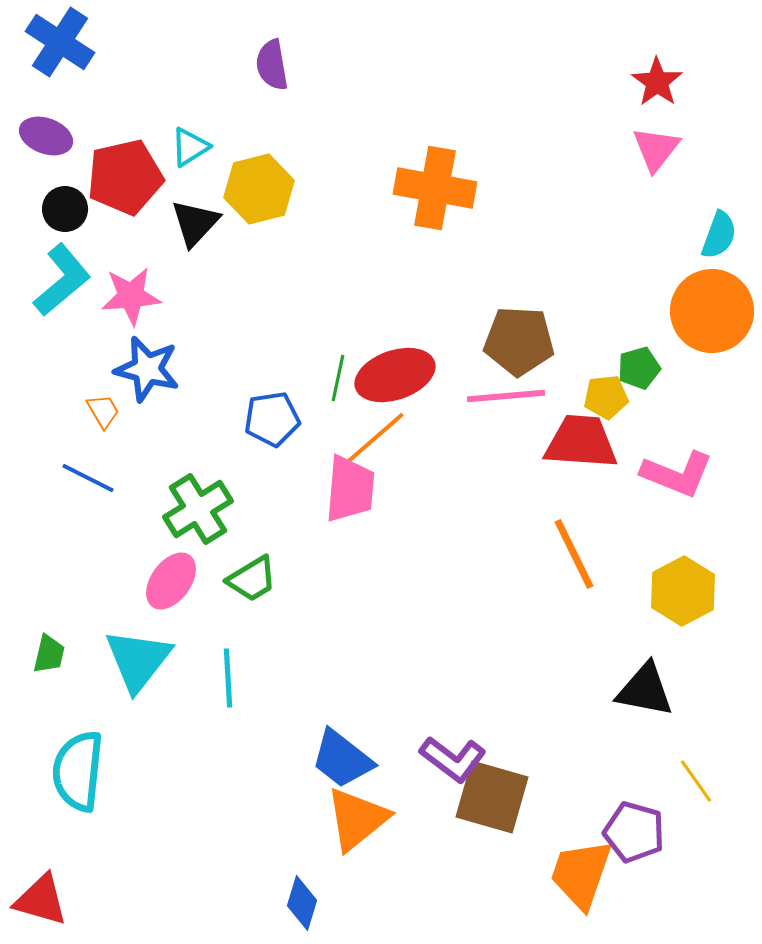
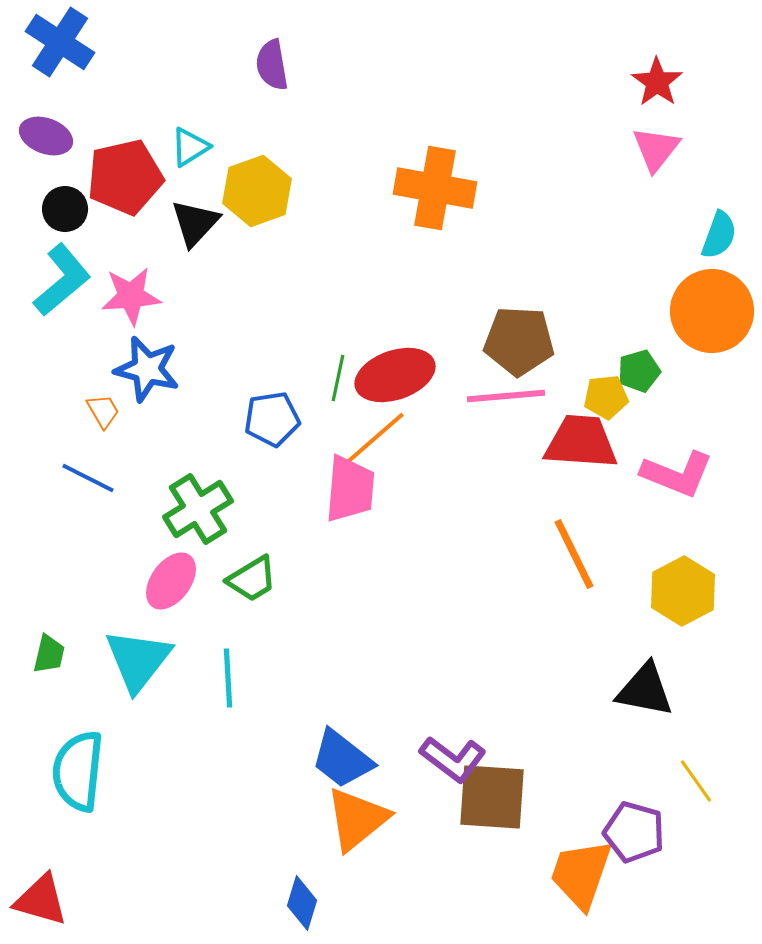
yellow hexagon at (259, 189): moved 2 px left, 2 px down; rotated 6 degrees counterclockwise
green pentagon at (639, 368): moved 3 px down
brown square at (492, 797): rotated 12 degrees counterclockwise
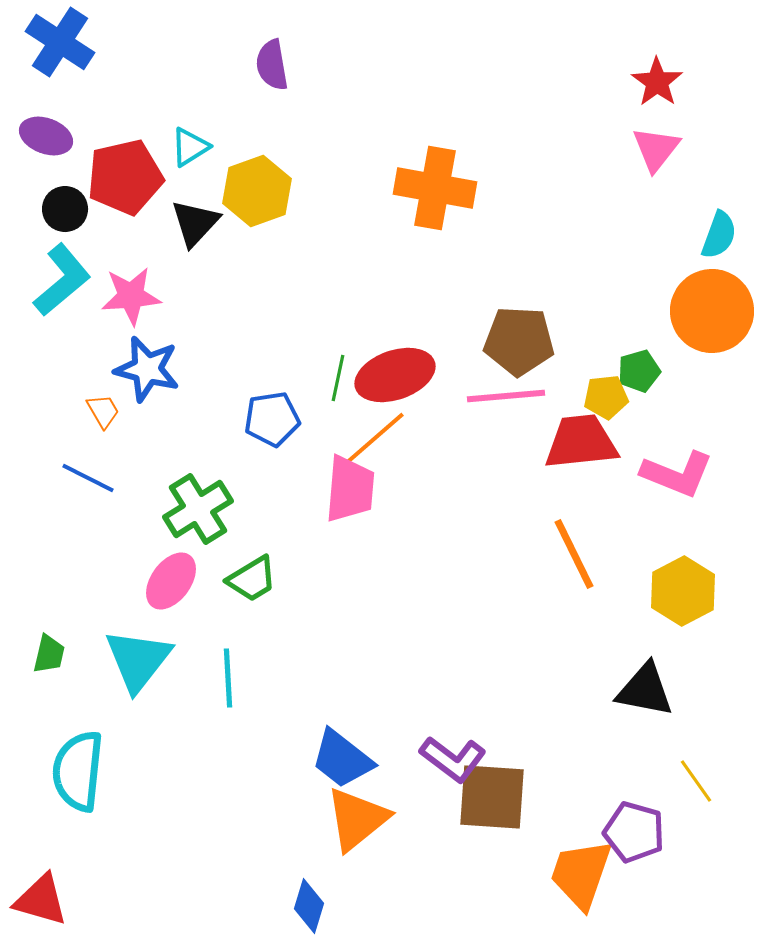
red trapezoid at (581, 442): rotated 10 degrees counterclockwise
blue diamond at (302, 903): moved 7 px right, 3 px down
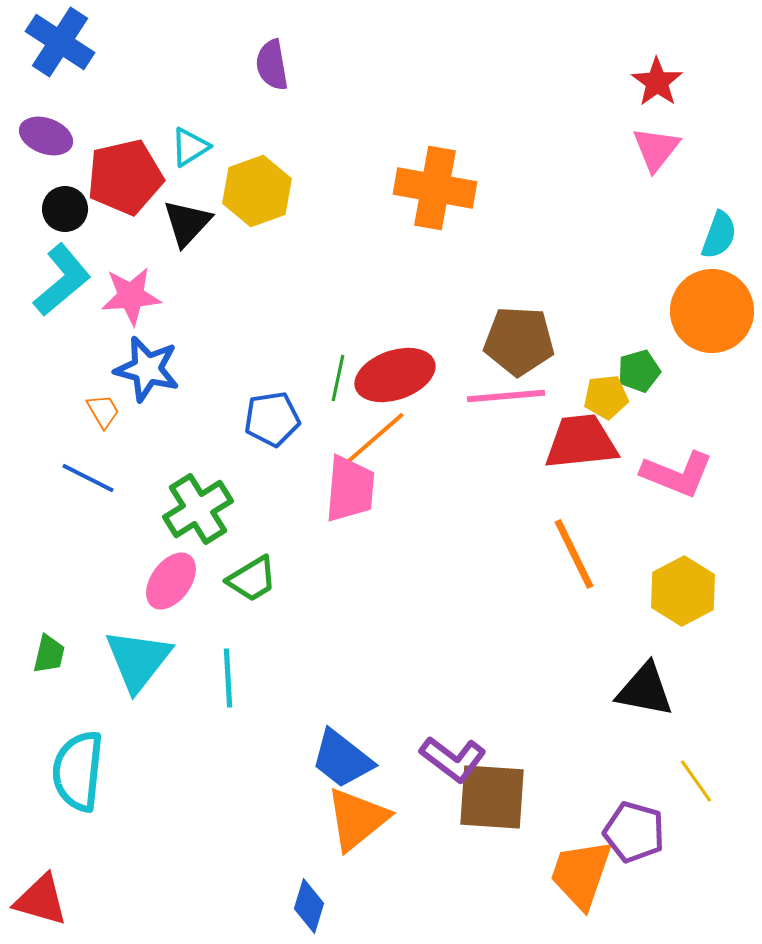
black triangle at (195, 223): moved 8 px left
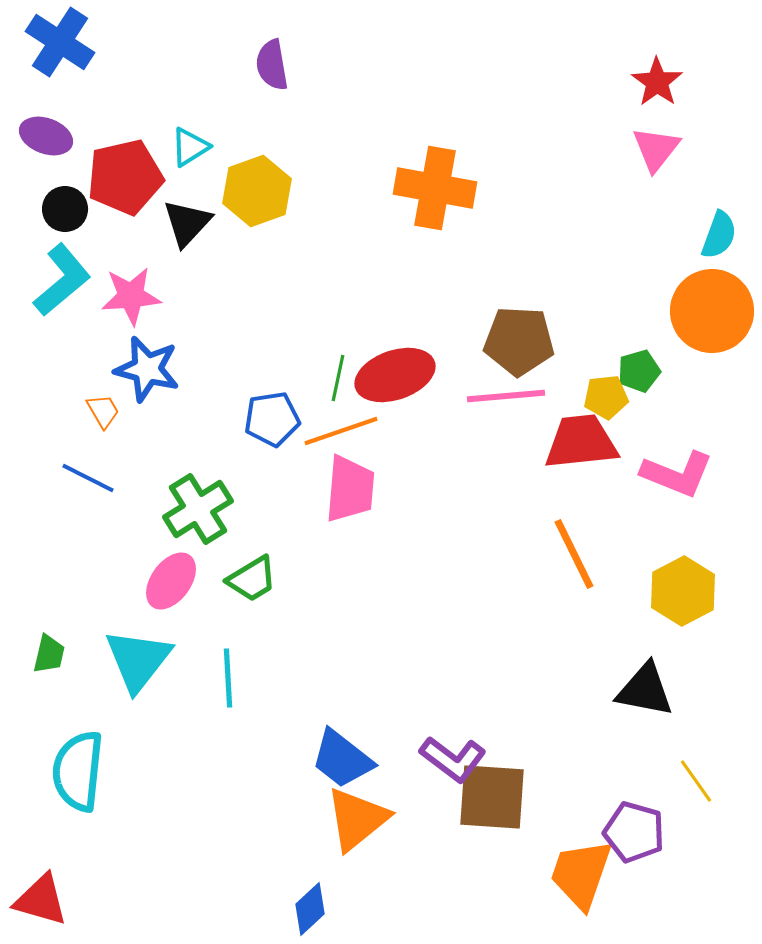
orange line at (374, 439): moved 33 px left, 8 px up; rotated 22 degrees clockwise
blue diamond at (309, 906): moved 1 px right, 3 px down; rotated 30 degrees clockwise
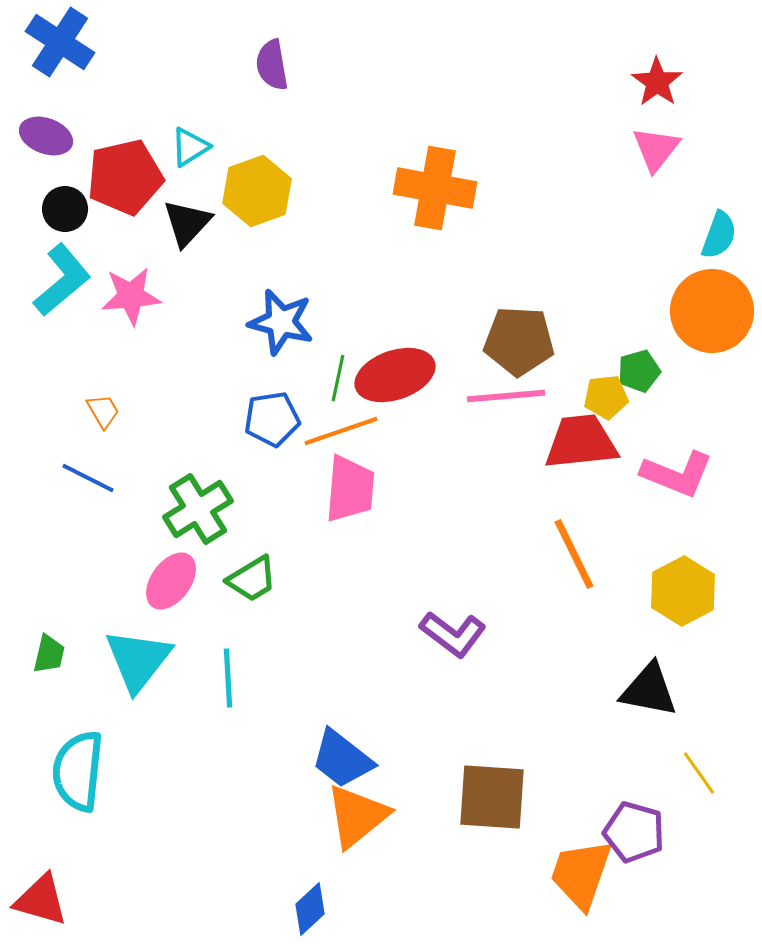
blue star at (147, 369): moved 134 px right, 47 px up
black triangle at (645, 690): moved 4 px right
purple L-shape at (453, 759): moved 125 px up
yellow line at (696, 781): moved 3 px right, 8 px up
orange triangle at (357, 819): moved 3 px up
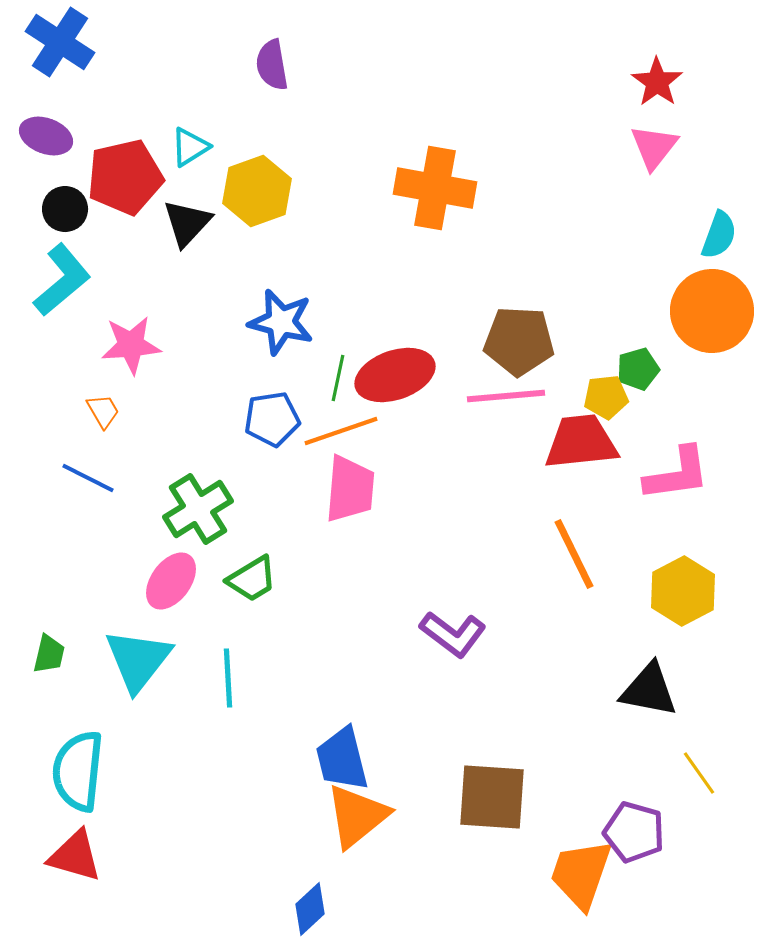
pink triangle at (656, 149): moved 2 px left, 2 px up
pink star at (131, 296): moved 49 px down
green pentagon at (639, 371): moved 1 px left, 2 px up
pink L-shape at (677, 474): rotated 30 degrees counterclockwise
blue trapezoid at (342, 759): rotated 38 degrees clockwise
red triangle at (41, 900): moved 34 px right, 44 px up
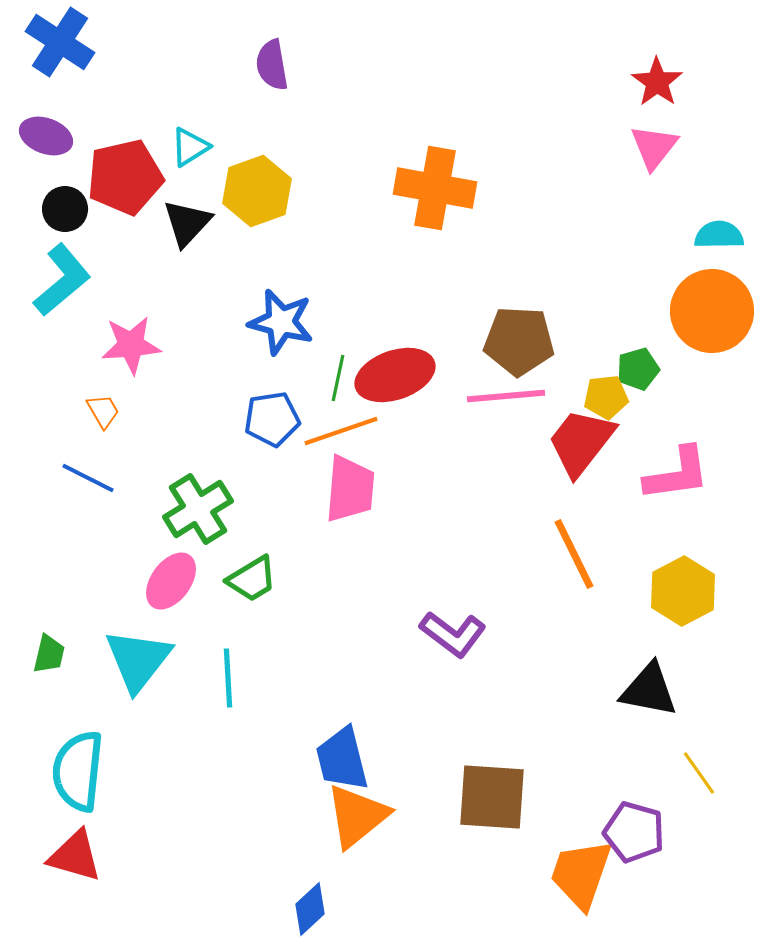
cyan semicircle at (719, 235): rotated 111 degrees counterclockwise
red trapezoid at (581, 442): rotated 46 degrees counterclockwise
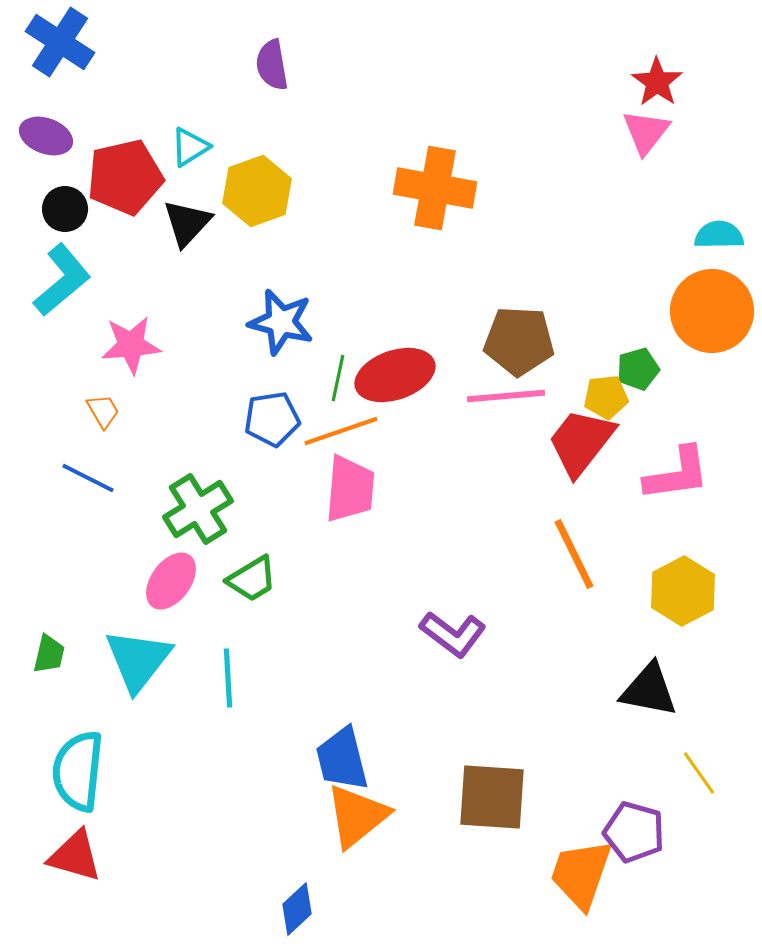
pink triangle at (654, 147): moved 8 px left, 15 px up
blue diamond at (310, 909): moved 13 px left
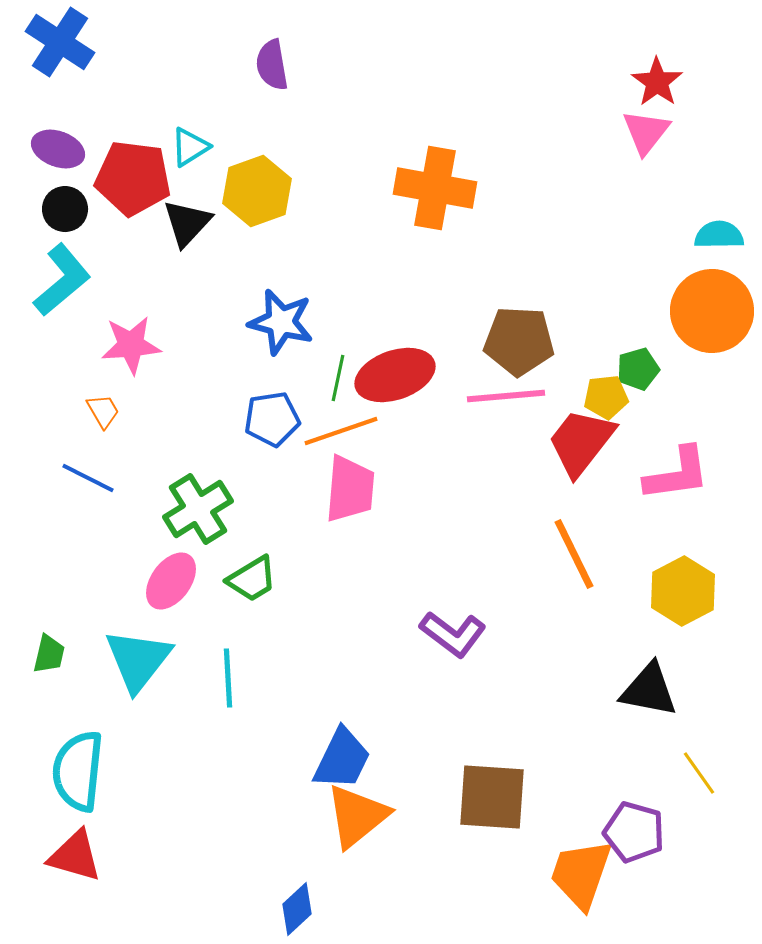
purple ellipse at (46, 136): moved 12 px right, 13 px down
red pentagon at (125, 177): moved 8 px right, 1 px down; rotated 20 degrees clockwise
blue trapezoid at (342, 759): rotated 140 degrees counterclockwise
